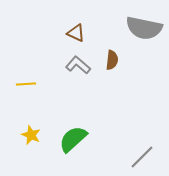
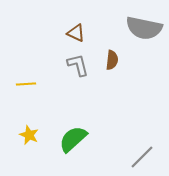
gray L-shape: rotated 35 degrees clockwise
yellow star: moved 2 px left
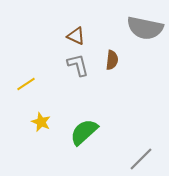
gray semicircle: moved 1 px right
brown triangle: moved 3 px down
yellow line: rotated 30 degrees counterclockwise
yellow star: moved 12 px right, 13 px up
green semicircle: moved 11 px right, 7 px up
gray line: moved 1 px left, 2 px down
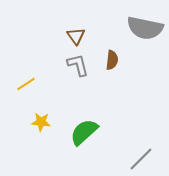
brown triangle: rotated 30 degrees clockwise
yellow star: rotated 18 degrees counterclockwise
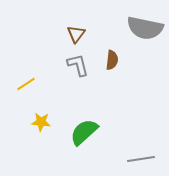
brown triangle: moved 2 px up; rotated 12 degrees clockwise
gray line: rotated 36 degrees clockwise
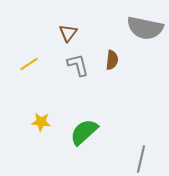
brown triangle: moved 8 px left, 1 px up
yellow line: moved 3 px right, 20 px up
gray line: rotated 68 degrees counterclockwise
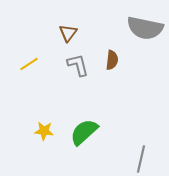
yellow star: moved 3 px right, 9 px down
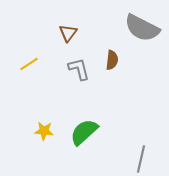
gray semicircle: moved 3 px left; rotated 15 degrees clockwise
gray L-shape: moved 1 px right, 4 px down
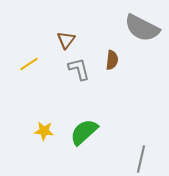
brown triangle: moved 2 px left, 7 px down
